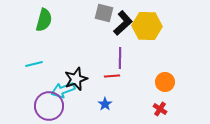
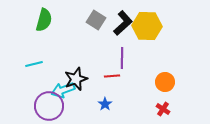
gray square: moved 8 px left, 7 px down; rotated 18 degrees clockwise
purple line: moved 2 px right
red cross: moved 3 px right
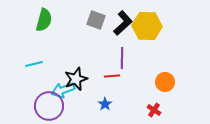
gray square: rotated 12 degrees counterclockwise
red cross: moved 9 px left, 1 px down
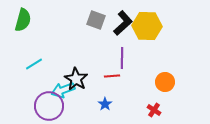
green semicircle: moved 21 px left
cyan line: rotated 18 degrees counterclockwise
black star: rotated 20 degrees counterclockwise
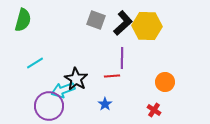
cyan line: moved 1 px right, 1 px up
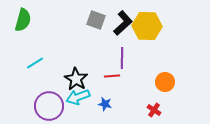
cyan arrow: moved 15 px right, 7 px down
blue star: rotated 24 degrees counterclockwise
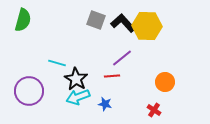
black L-shape: rotated 90 degrees counterclockwise
purple line: rotated 50 degrees clockwise
cyan line: moved 22 px right; rotated 48 degrees clockwise
purple circle: moved 20 px left, 15 px up
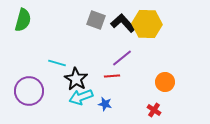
yellow hexagon: moved 2 px up
cyan arrow: moved 3 px right
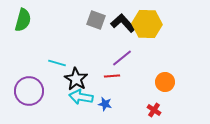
cyan arrow: rotated 30 degrees clockwise
